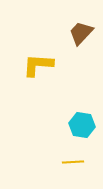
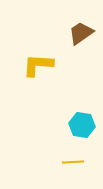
brown trapezoid: rotated 12 degrees clockwise
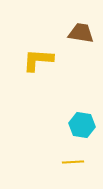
brown trapezoid: rotated 44 degrees clockwise
yellow L-shape: moved 5 px up
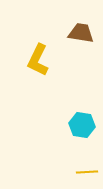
yellow L-shape: rotated 68 degrees counterclockwise
yellow line: moved 14 px right, 10 px down
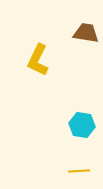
brown trapezoid: moved 5 px right
yellow line: moved 8 px left, 1 px up
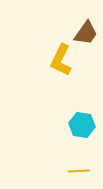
brown trapezoid: rotated 116 degrees clockwise
yellow L-shape: moved 23 px right
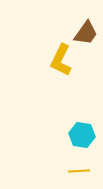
cyan hexagon: moved 10 px down
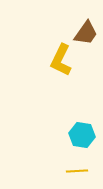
yellow line: moved 2 px left
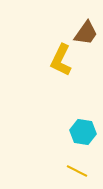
cyan hexagon: moved 1 px right, 3 px up
yellow line: rotated 30 degrees clockwise
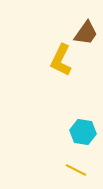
yellow line: moved 1 px left, 1 px up
